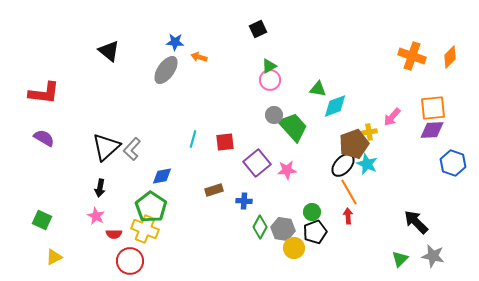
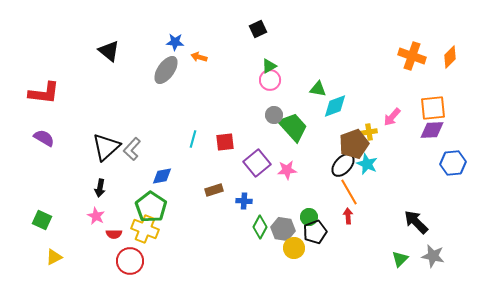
blue hexagon at (453, 163): rotated 25 degrees counterclockwise
green circle at (312, 212): moved 3 px left, 5 px down
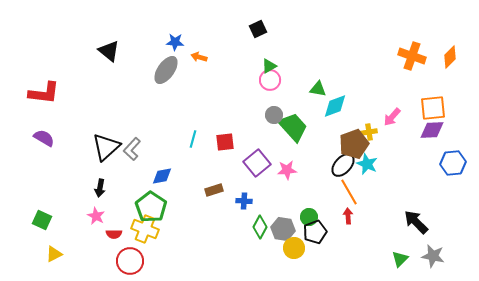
yellow triangle at (54, 257): moved 3 px up
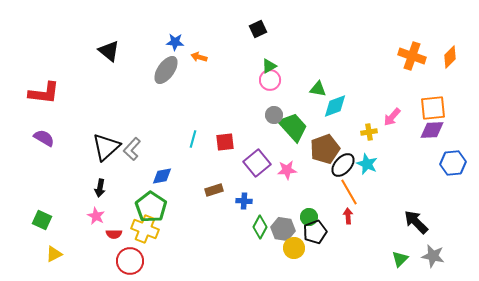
brown pentagon at (354, 144): moved 29 px left, 5 px down
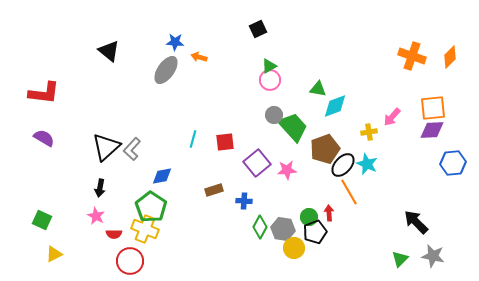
red arrow at (348, 216): moved 19 px left, 3 px up
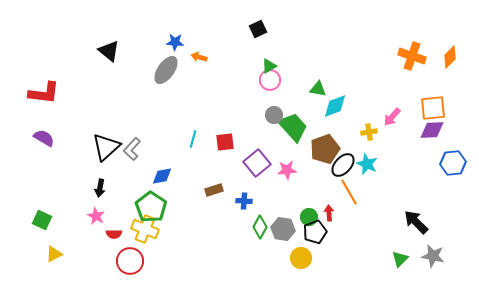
yellow circle at (294, 248): moved 7 px right, 10 px down
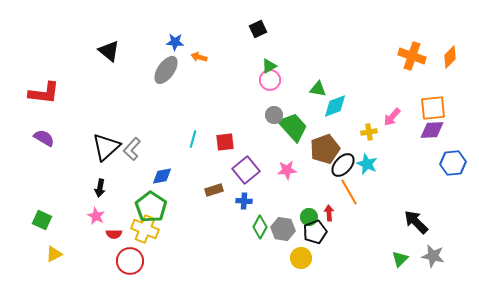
purple square at (257, 163): moved 11 px left, 7 px down
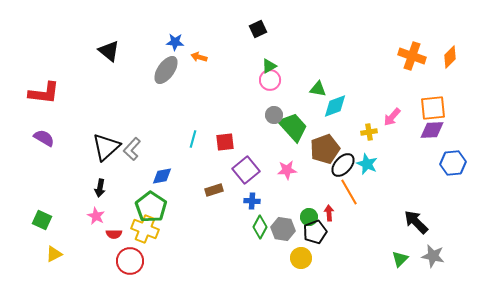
blue cross at (244, 201): moved 8 px right
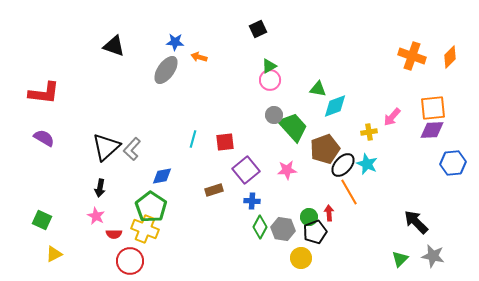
black triangle at (109, 51): moved 5 px right, 5 px up; rotated 20 degrees counterclockwise
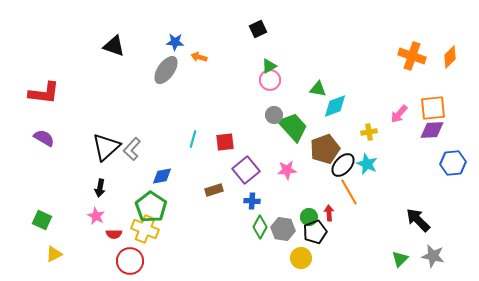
pink arrow at (392, 117): moved 7 px right, 3 px up
black arrow at (416, 222): moved 2 px right, 2 px up
